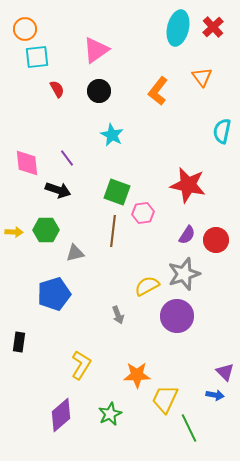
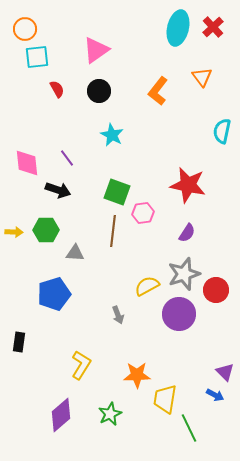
purple semicircle: moved 2 px up
red circle: moved 50 px down
gray triangle: rotated 18 degrees clockwise
purple circle: moved 2 px right, 2 px up
blue arrow: rotated 18 degrees clockwise
yellow trapezoid: rotated 16 degrees counterclockwise
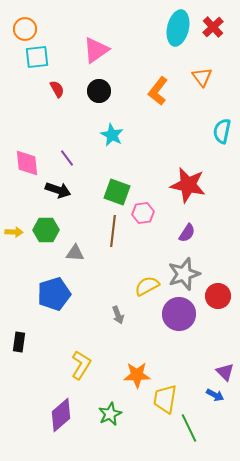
red circle: moved 2 px right, 6 px down
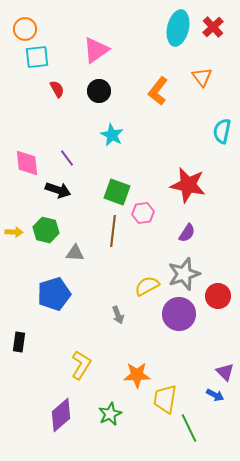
green hexagon: rotated 15 degrees clockwise
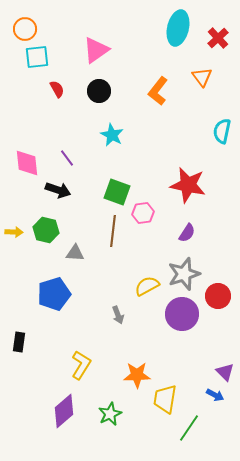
red cross: moved 5 px right, 11 px down
purple circle: moved 3 px right
purple diamond: moved 3 px right, 4 px up
green line: rotated 60 degrees clockwise
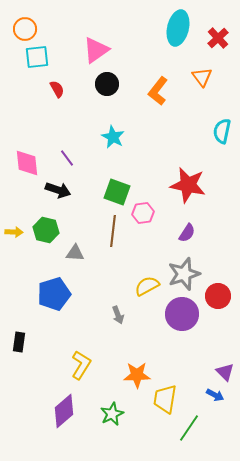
black circle: moved 8 px right, 7 px up
cyan star: moved 1 px right, 2 px down
green star: moved 2 px right
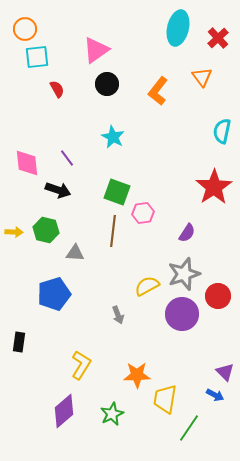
red star: moved 26 px right, 2 px down; rotated 27 degrees clockwise
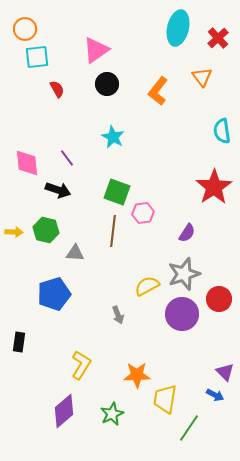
cyan semicircle: rotated 20 degrees counterclockwise
red circle: moved 1 px right, 3 px down
